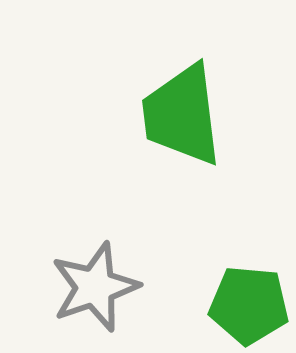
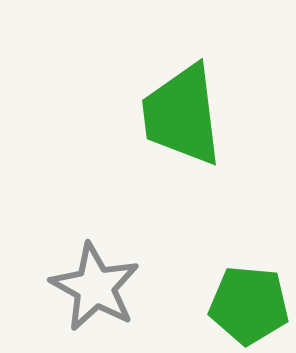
gray star: rotated 24 degrees counterclockwise
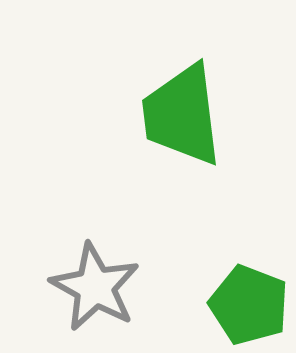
green pentagon: rotated 16 degrees clockwise
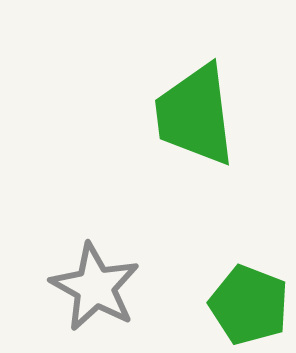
green trapezoid: moved 13 px right
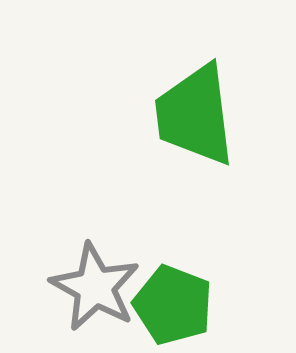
green pentagon: moved 76 px left
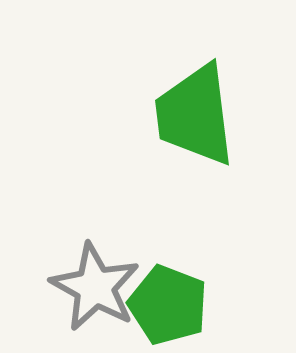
green pentagon: moved 5 px left
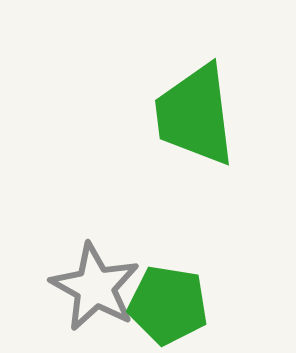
green pentagon: rotated 12 degrees counterclockwise
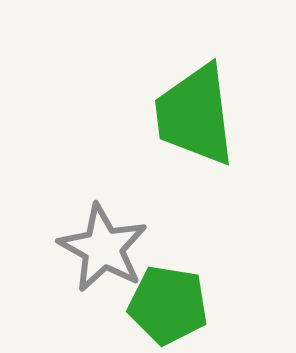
gray star: moved 8 px right, 39 px up
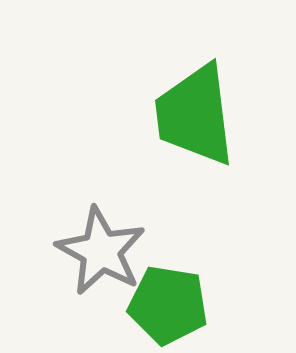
gray star: moved 2 px left, 3 px down
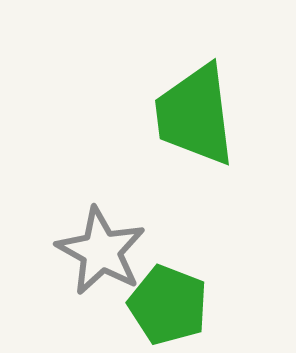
green pentagon: rotated 12 degrees clockwise
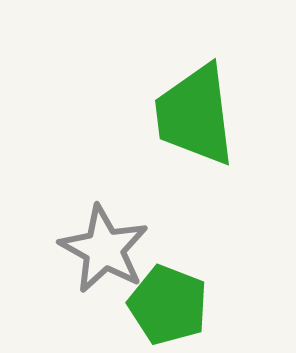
gray star: moved 3 px right, 2 px up
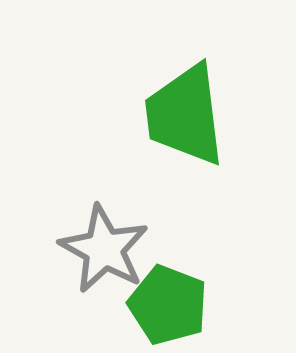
green trapezoid: moved 10 px left
